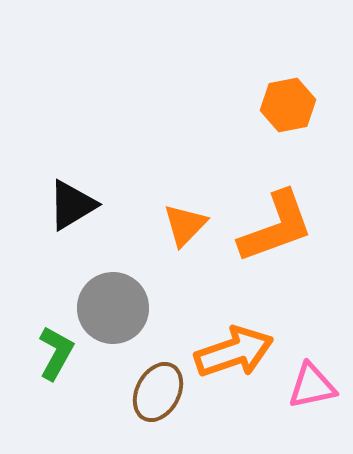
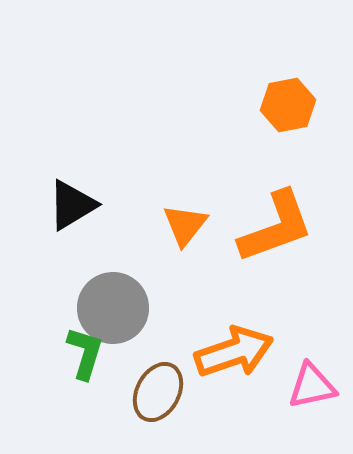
orange triangle: rotated 6 degrees counterclockwise
green L-shape: moved 29 px right; rotated 12 degrees counterclockwise
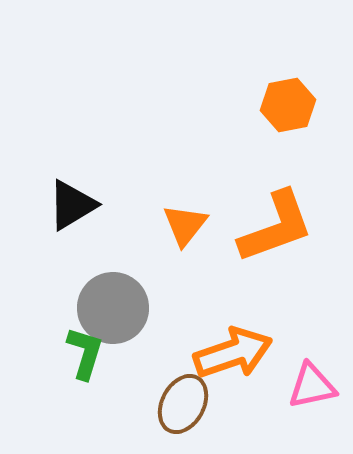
orange arrow: moved 1 px left, 1 px down
brown ellipse: moved 25 px right, 12 px down
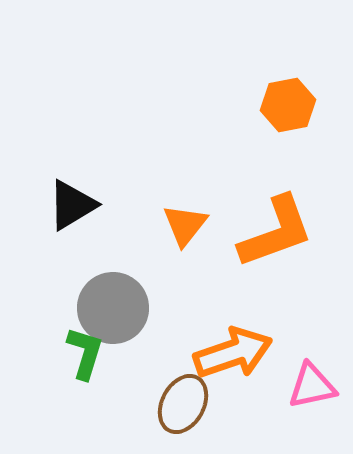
orange L-shape: moved 5 px down
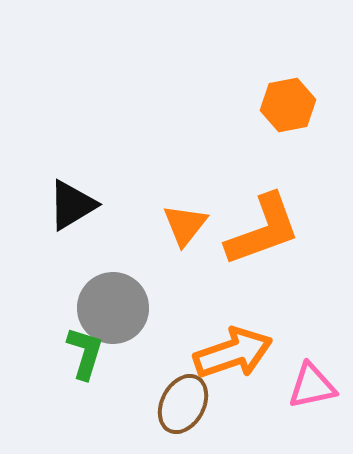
orange L-shape: moved 13 px left, 2 px up
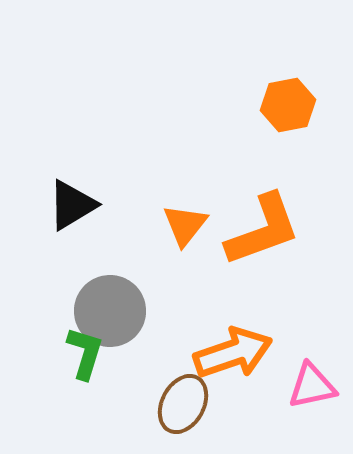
gray circle: moved 3 px left, 3 px down
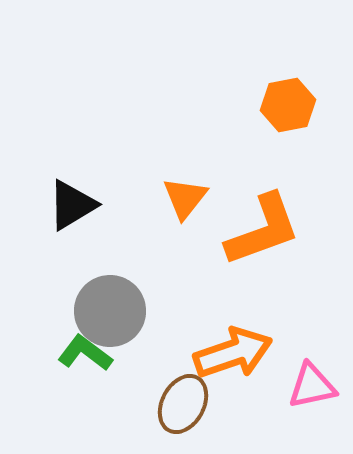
orange triangle: moved 27 px up
green L-shape: rotated 70 degrees counterclockwise
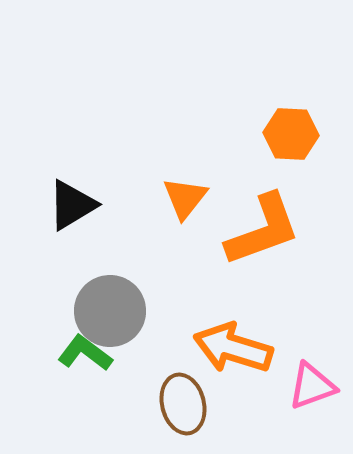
orange hexagon: moved 3 px right, 29 px down; rotated 14 degrees clockwise
orange arrow: moved 5 px up; rotated 144 degrees counterclockwise
pink triangle: rotated 8 degrees counterclockwise
brown ellipse: rotated 42 degrees counterclockwise
